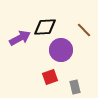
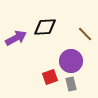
brown line: moved 1 px right, 4 px down
purple arrow: moved 4 px left
purple circle: moved 10 px right, 11 px down
gray rectangle: moved 4 px left, 3 px up
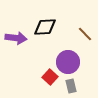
purple arrow: rotated 35 degrees clockwise
purple circle: moved 3 px left, 1 px down
red square: rotated 28 degrees counterclockwise
gray rectangle: moved 2 px down
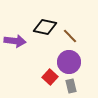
black diamond: rotated 15 degrees clockwise
brown line: moved 15 px left, 2 px down
purple arrow: moved 1 px left, 3 px down
purple circle: moved 1 px right
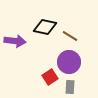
brown line: rotated 14 degrees counterclockwise
red square: rotated 14 degrees clockwise
gray rectangle: moved 1 px left, 1 px down; rotated 16 degrees clockwise
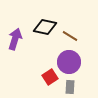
purple arrow: moved 2 px up; rotated 80 degrees counterclockwise
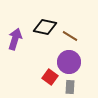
red square: rotated 21 degrees counterclockwise
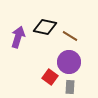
purple arrow: moved 3 px right, 2 px up
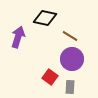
black diamond: moved 9 px up
purple circle: moved 3 px right, 3 px up
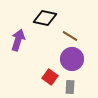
purple arrow: moved 3 px down
